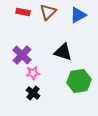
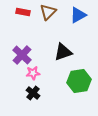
black triangle: rotated 36 degrees counterclockwise
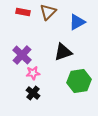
blue triangle: moved 1 px left, 7 px down
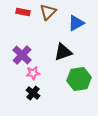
blue triangle: moved 1 px left, 1 px down
green hexagon: moved 2 px up
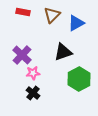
brown triangle: moved 4 px right, 3 px down
green hexagon: rotated 20 degrees counterclockwise
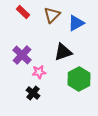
red rectangle: rotated 32 degrees clockwise
pink star: moved 6 px right, 1 px up
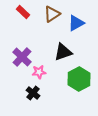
brown triangle: moved 1 px up; rotated 12 degrees clockwise
purple cross: moved 2 px down
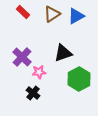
blue triangle: moved 7 px up
black triangle: moved 1 px down
